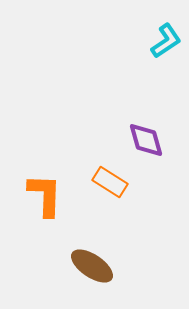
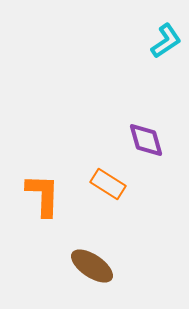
orange rectangle: moved 2 px left, 2 px down
orange L-shape: moved 2 px left
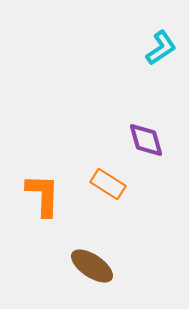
cyan L-shape: moved 5 px left, 7 px down
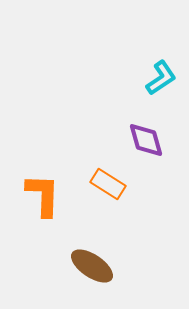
cyan L-shape: moved 30 px down
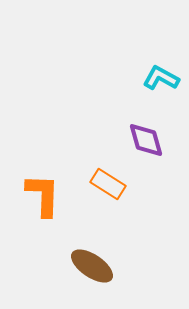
cyan L-shape: rotated 117 degrees counterclockwise
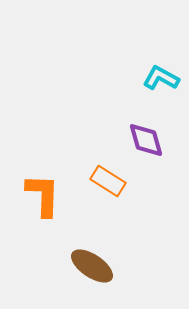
orange rectangle: moved 3 px up
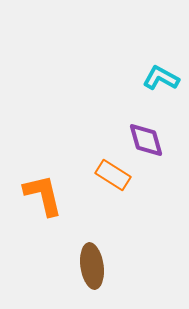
orange rectangle: moved 5 px right, 6 px up
orange L-shape: rotated 15 degrees counterclockwise
brown ellipse: rotated 48 degrees clockwise
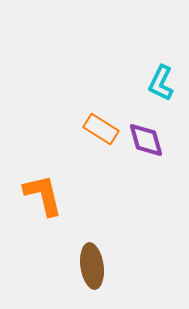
cyan L-shape: moved 5 px down; rotated 93 degrees counterclockwise
orange rectangle: moved 12 px left, 46 px up
